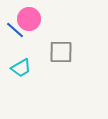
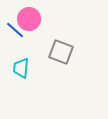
gray square: rotated 20 degrees clockwise
cyan trapezoid: rotated 125 degrees clockwise
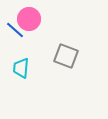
gray square: moved 5 px right, 4 px down
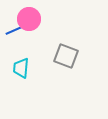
blue line: rotated 66 degrees counterclockwise
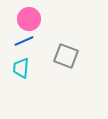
blue line: moved 9 px right, 11 px down
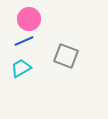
cyan trapezoid: rotated 55 degrees clockwise
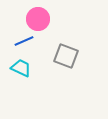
pink circle: moved 9 px right
cyan trapezoid: rotated 55 degrees clockwise
